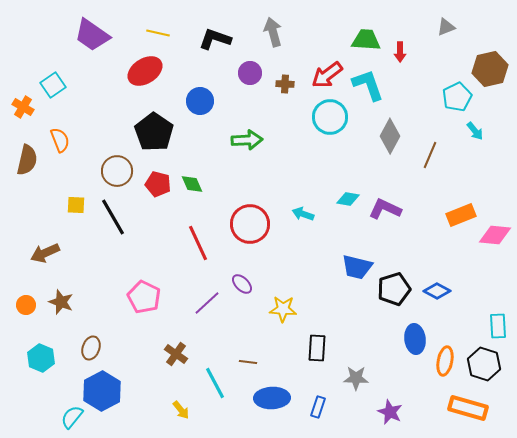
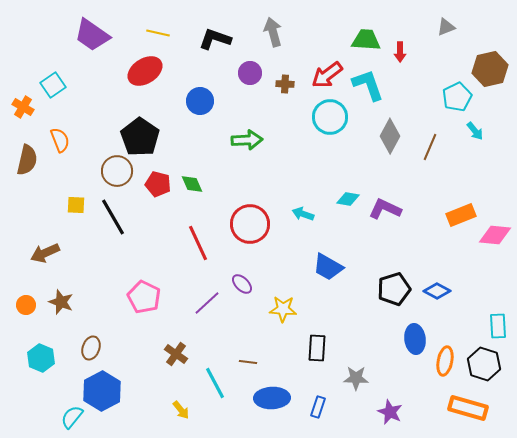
black pentagon at (154, 132): moved 14 px left, 5 px down
brown line at (430, 155): moved 8 px up
blue trapezoid at (357, 267): moved 29 px left; rotated 16 degrees clockwise
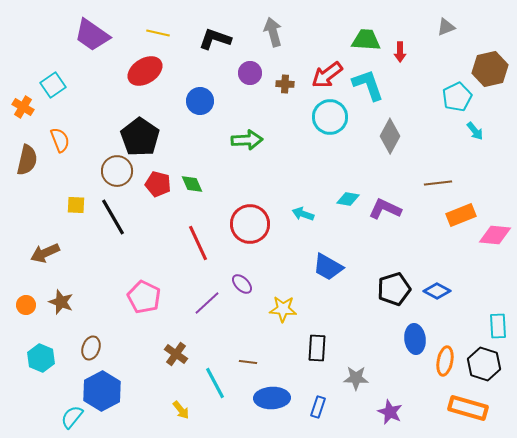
brown line at (430, 147): moved 8 px right, 36 px down; rotated 60 degrees clockwise
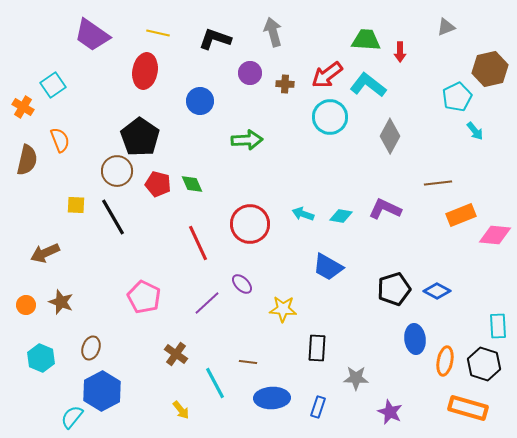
red ellipse at (145, 71): rotated 48 degrees counterclockwise
cyan L-shape at (368, 85): rotated 33 degrees counterclockwise
cyan diamond at (348, 199): moved 7 px left, 17 px down
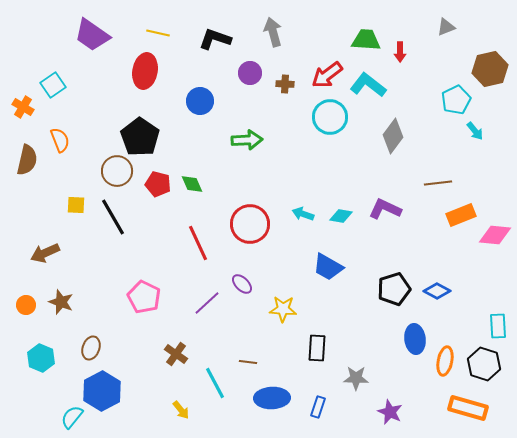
cyan pentagon at (457, 97): moved 1 px left, 3 px down
gray diamond at (390, 136): moved 3 px right; rotated 8 degrees clockwise
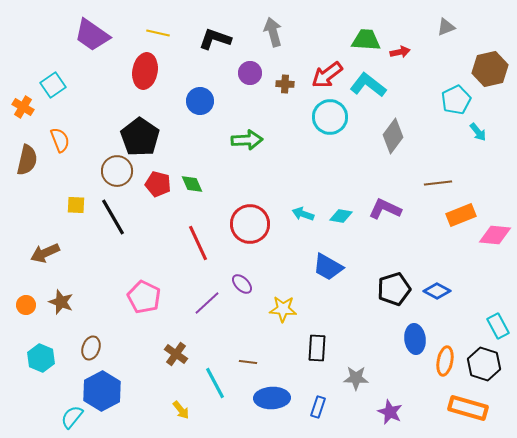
red arrow at (400, 52): rotated 102 degrees counterclockwise
cyan arrow at (475, 131): moved 3 px right, 1 px down
cyan rectangle at (498, 326): rotated 25 degrees counterclockwise
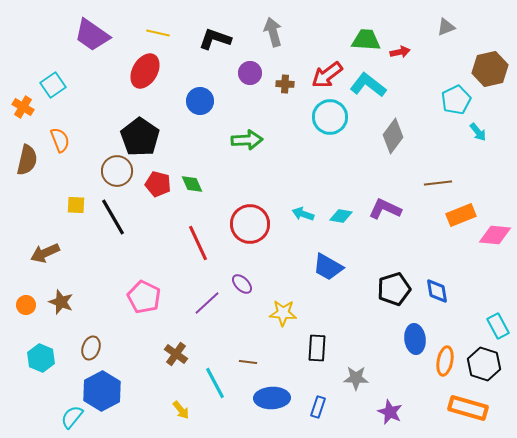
red ellipse at (145, 71): rotated 20 degrees clockwise
blue diamond at (437, 291): rotated 52 degrees clockwise
yellow star at (283, 309): moved 4 px down
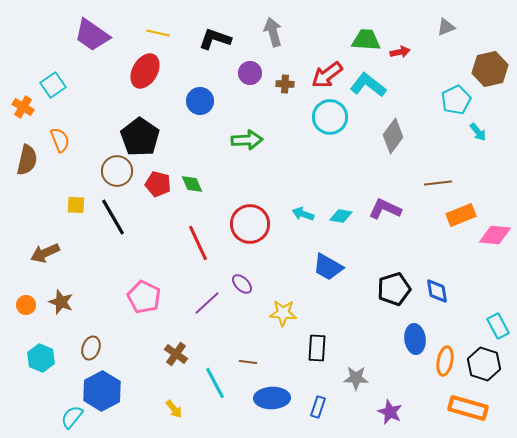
yellow arrow at (181, 410): moved 7 px left, 1 px up
